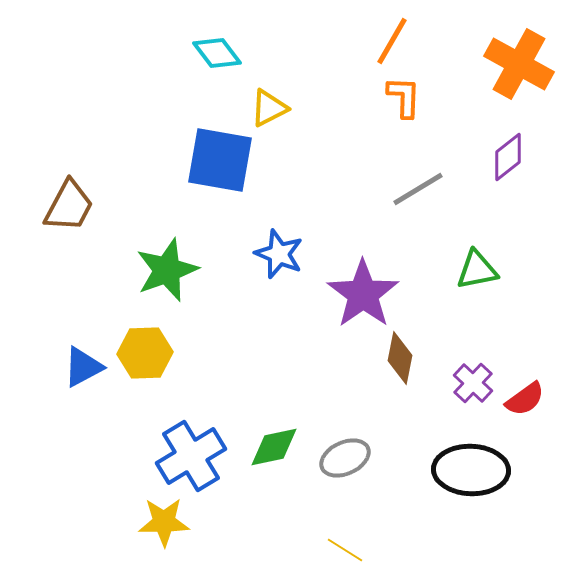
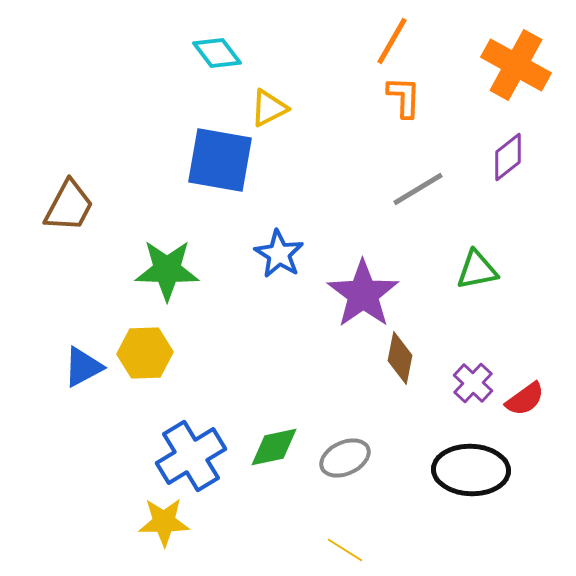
orange cross: moved 3 px left, 1 px down
blue star: rotated 9 degrees clockwise
green star: rotated 22 degrees clockwise
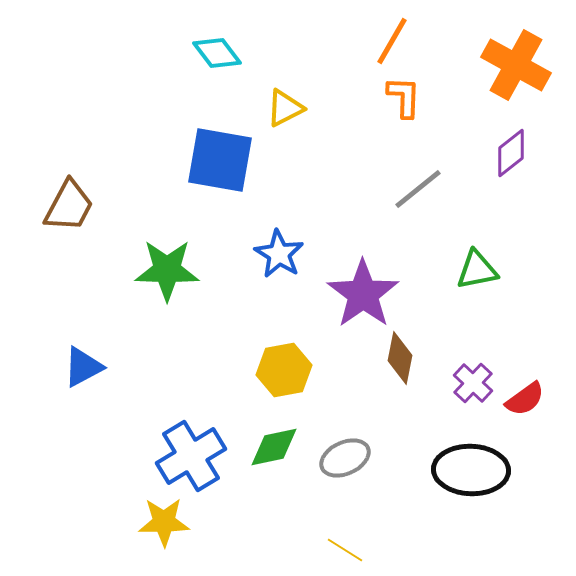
yellow triangle: moved 16 px right
purple diamond: moved 3 px right, 4 px up
gray line: rotated 8 degrees counterclockwise
yellow hexagon: moved 139 px right, 17 px down; rotated 8 degrees counterclockwise
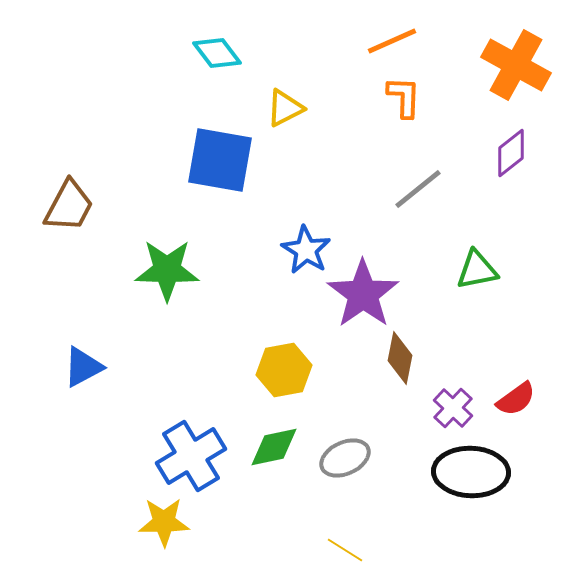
orange line: rotated 36 degrees clockwise
blue star: moved 27 px right, 4 px up
purple cross: moved 20 px left, 25 px down
red semicircle: moved 9 px left
black ellipse: moved 2 px down
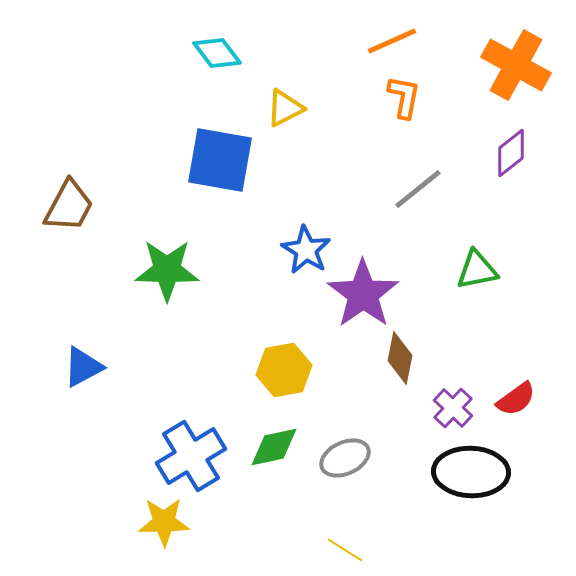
orange L-shape: rotated 9 degrees clockwise
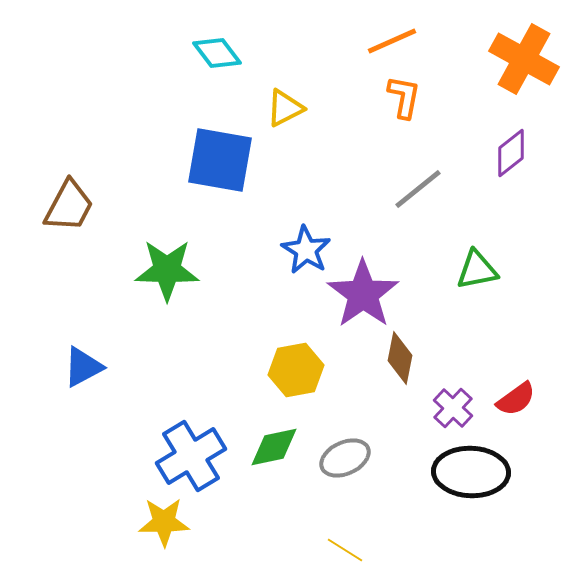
orange cross: moved 8 px right, 6 px up
yellow hexagon: moved 12 px right
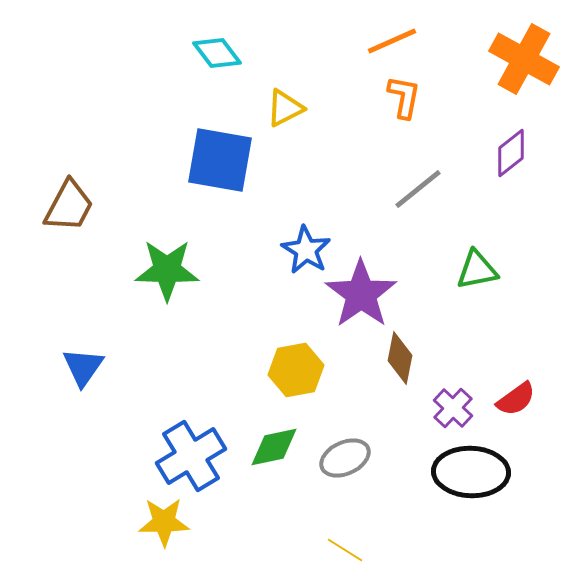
purple star: moved 2 px left
blue triangle: rotated 27 degrees counterclockwise
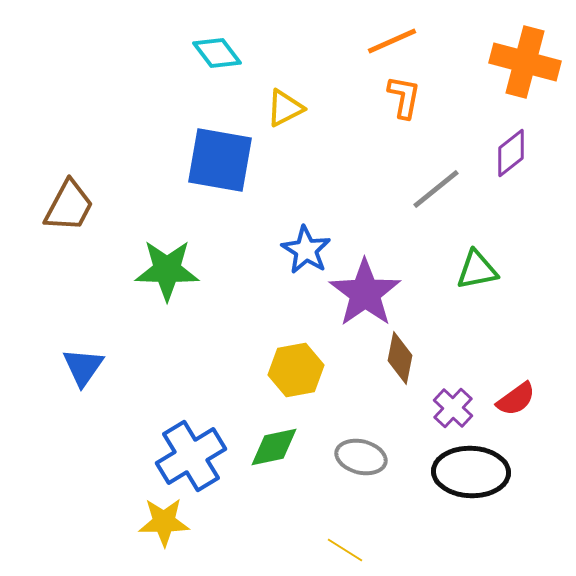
orange cross: moved 1 px right, 3 px down; rotated 14 degrees counterclockwise
gray line: moved 18 px right
purple star: moved 4 px right, 1 px up
gray ellipse: moved 16 px right, 1 px up; rotated 39 degrees clockwise
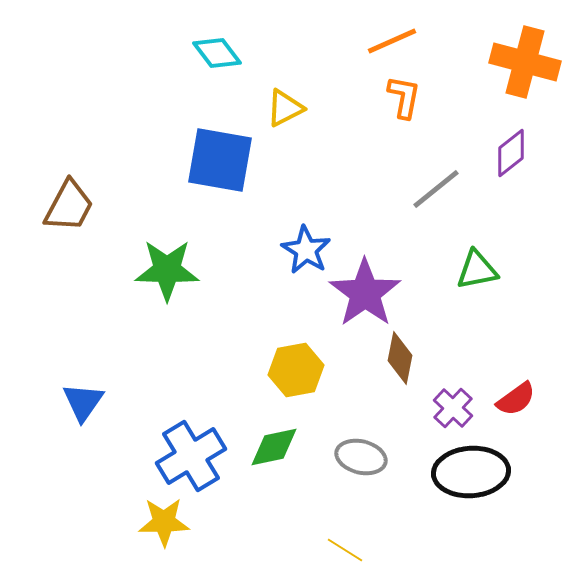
blue triangle: moved 35 px down
black ellipse: rotated 6 degrees counterclockwise
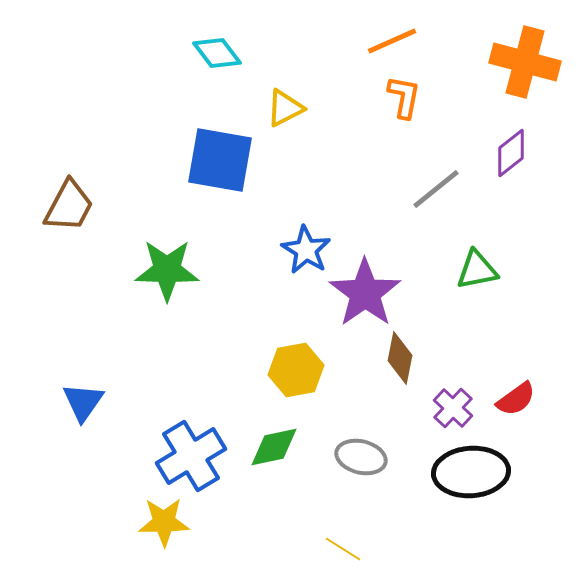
yellow line: moved 2 px left, 1 px up
